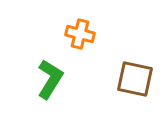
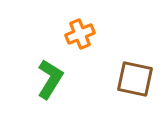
orange cross: rotated 36 degrees counterclockwise
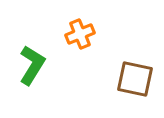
green L-shape: moved 18 px left, 14 px up
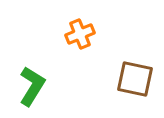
green L-shape: moved 21 px down
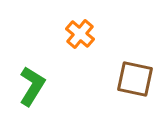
orange cross: rotated 28 degrees counterclockwise
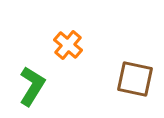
orange cross: moved 12 px left, 11 px down
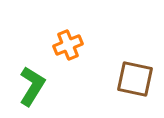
orange cross: rotated 28 degrees clockwise
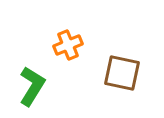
brown square: moved 13 px left, 6 px up
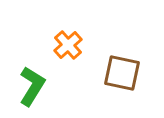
orange cross: rotated 20 degrees counterclockwise
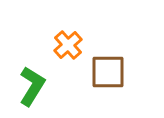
brown square: moved 14 px left, 1 px up; rotated 12 degrees counterclockwise
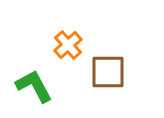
green L-shape: moved 2 px right; rotated 60 degrees counterclockwise
